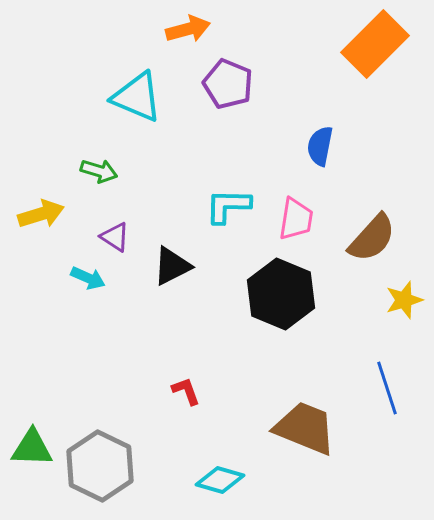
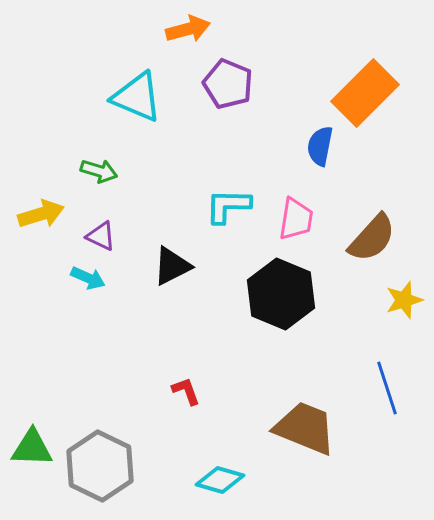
orange rectangle: moved 10 px left, 49 px down
purple triangle: moved 14 px left, 1 px up; rotated 8 degrees counterclockwise
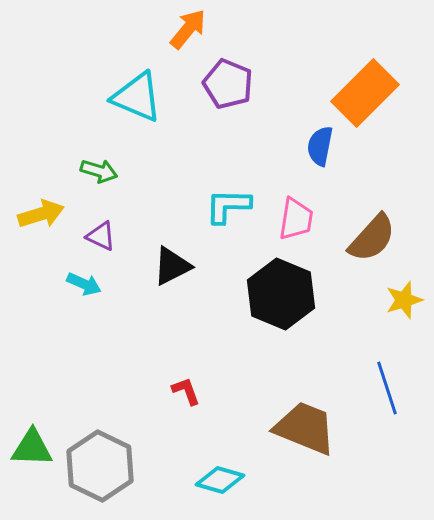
orange arrow: rotated 36 degrees counterclockwise
cyan arrow: moved 4 px left, 6 px down
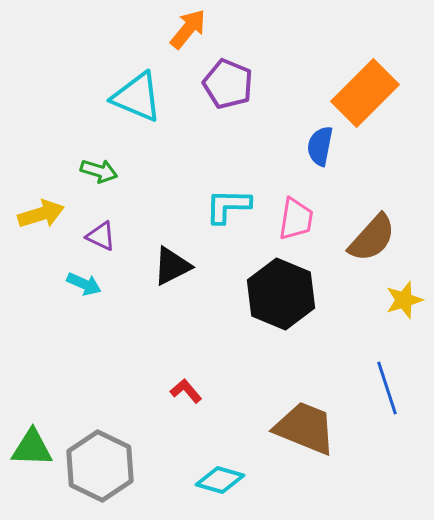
red L-shape: rotated 20 degrees counterclockwise
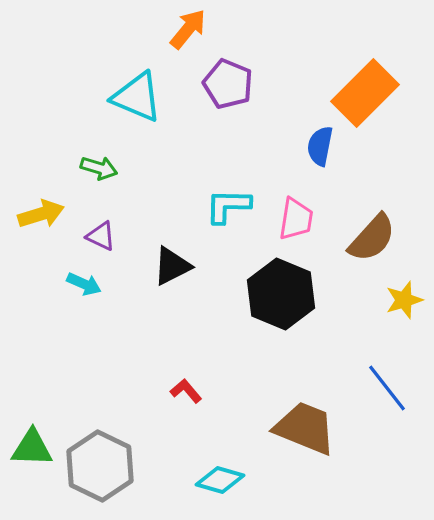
green arrow: moved 3 px up
blue line: rotated 20 degrees counterclockwise
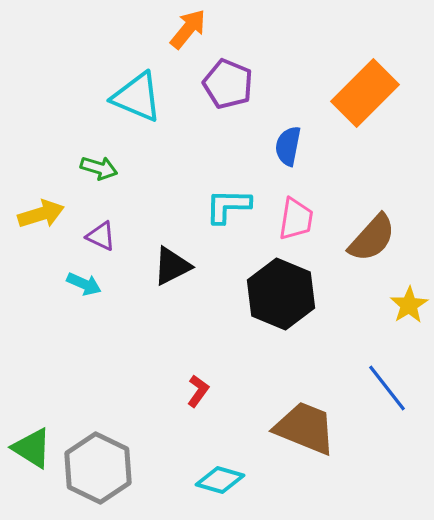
blue semicircle: moved 32 px left
yellow star: moved 5 px right, 5 px down; rotated 15 degrees counterclockwise
red L-shape: moved 12 px right; rotated 76 degrees clockwise
green triangle: rotated 30 degrees clockwise
gray hexagon: moved 2 px left, 2 px down
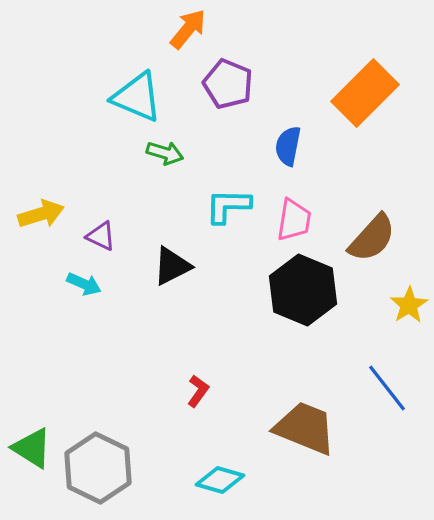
green arrow: moved 66 px right, 15 px up
pink trapezoid: moved 2 px left, 1 px down
black hexagon: moved 22 px right, 4 px up
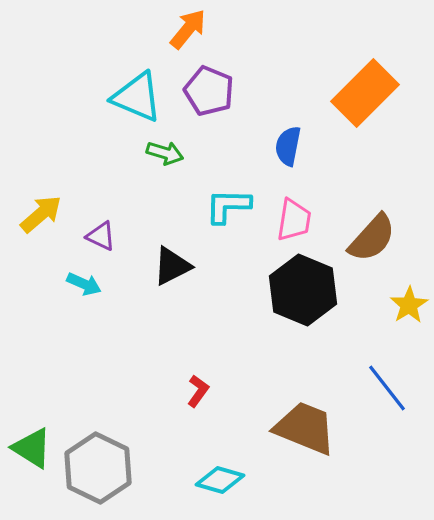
purple pentagon: moved 19 px left, 7 px down
yellow arrow: rotated 24 degrees counterclockwise
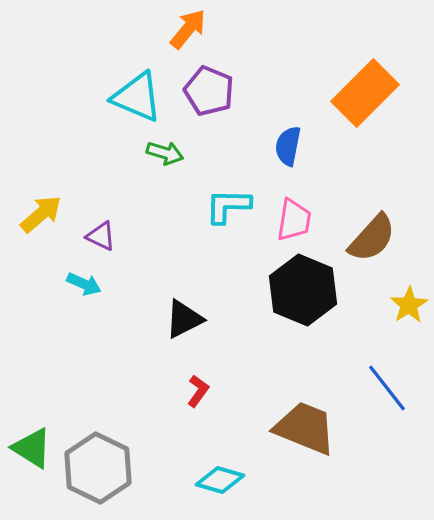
black triangle: moved 12 px right, 53 px down
